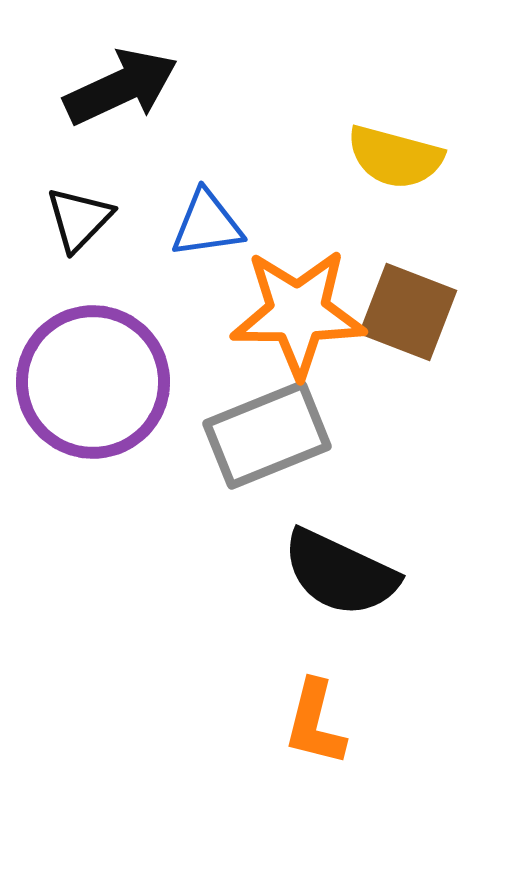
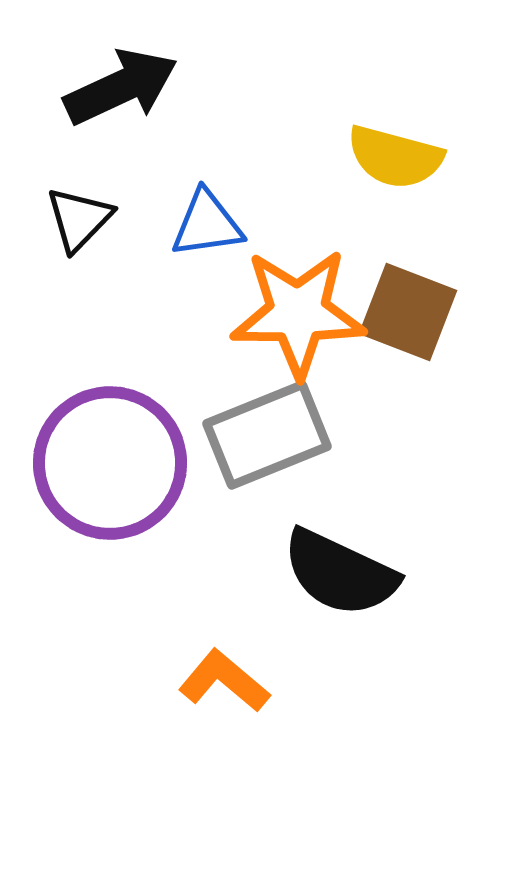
purple circle: moved 17 px right, 81 px down
orange L-shape: moved 91 px left, 42 px up; rotated 116 degrees clockwise
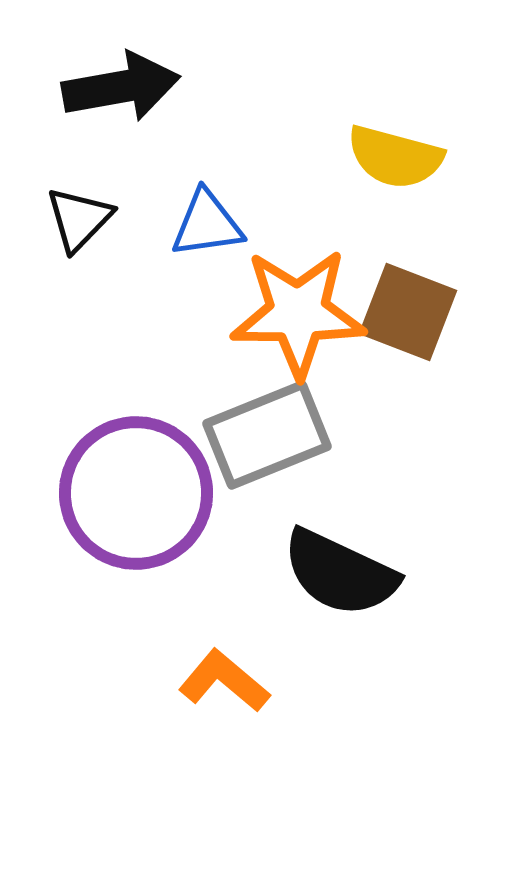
black arrow: rotated 15 degrees clockwise
purple circle: moved 26 px right, 30 px down
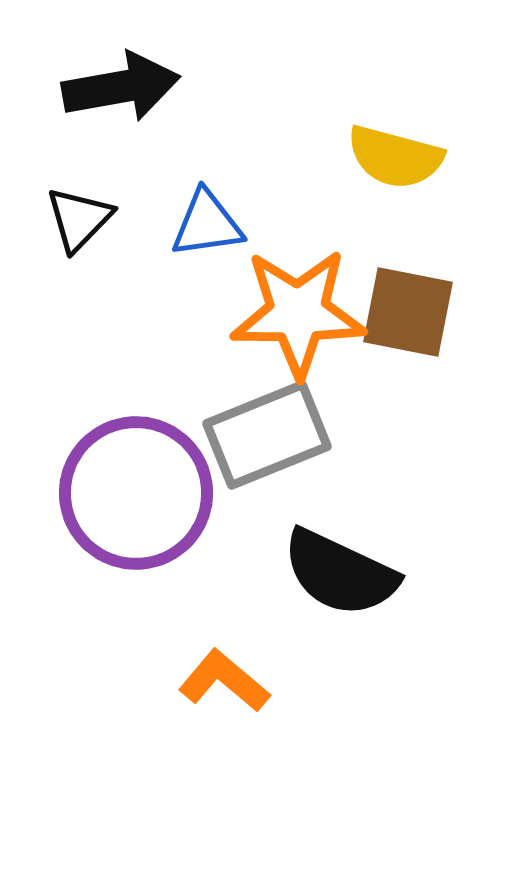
brown square: rotated 10 degrees counterclockwise
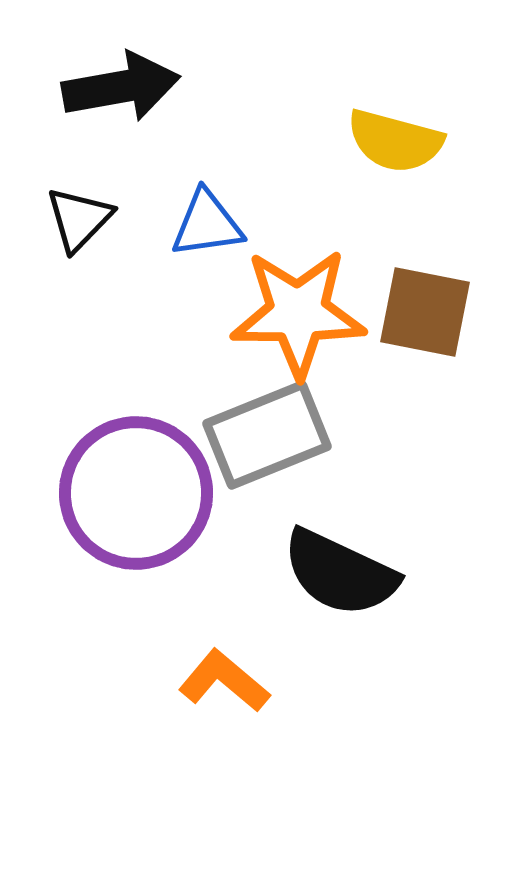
yellow semicircle: moved 16 px up
brown square: moved 17 px right
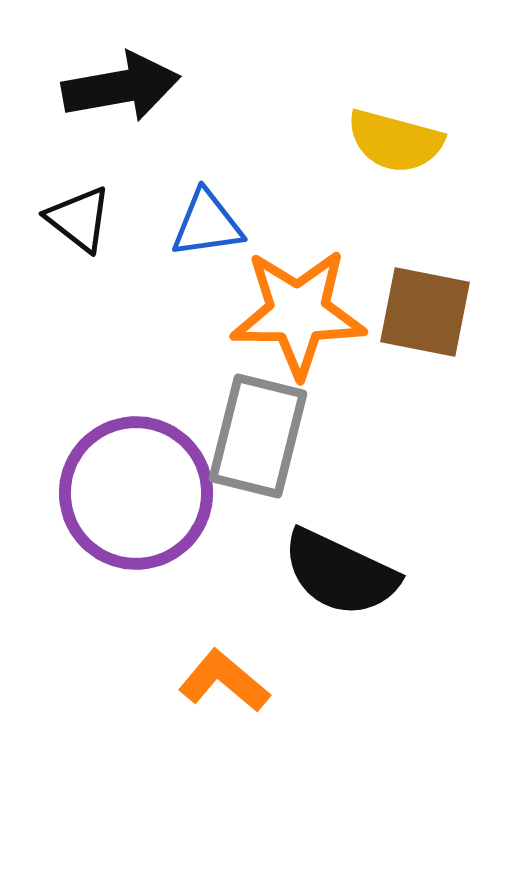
black triangle: rotated 36 degrees counterclockwise
gray rectangle: moved 9 px left, 1 px down; rotated 54 degrees counterclockwise
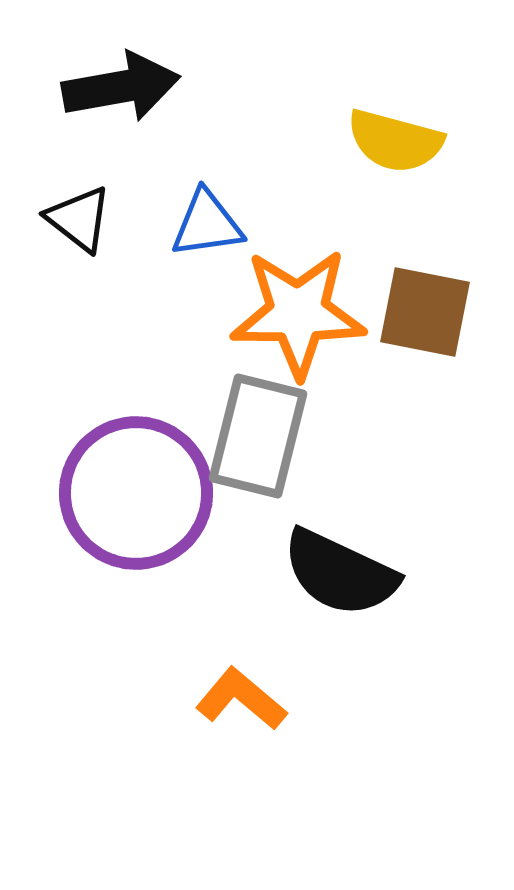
orange L-shape: moved 17 px right, 18 px down
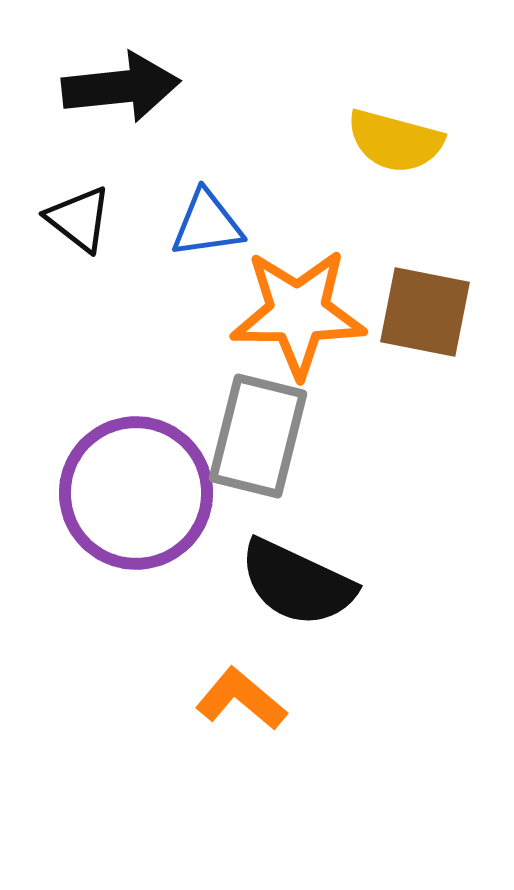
black arrow: rotated 4 degrees clockwise
black semicircle: moved 43 px left, 10 px down
